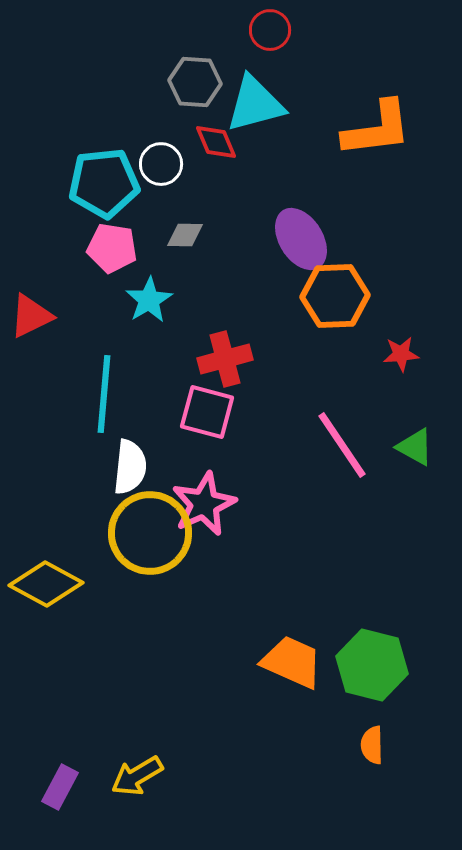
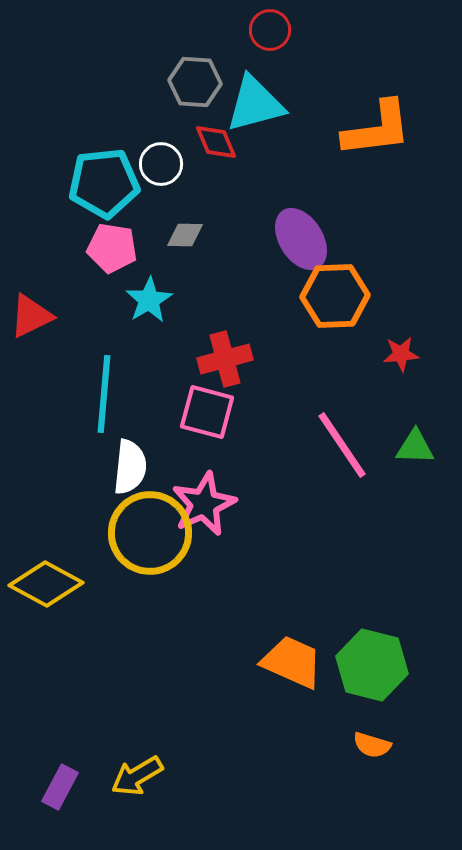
green triangle: rotated 27 degrees counterclockwise
orange semicircle: rotated 72 degrees counterclockwise
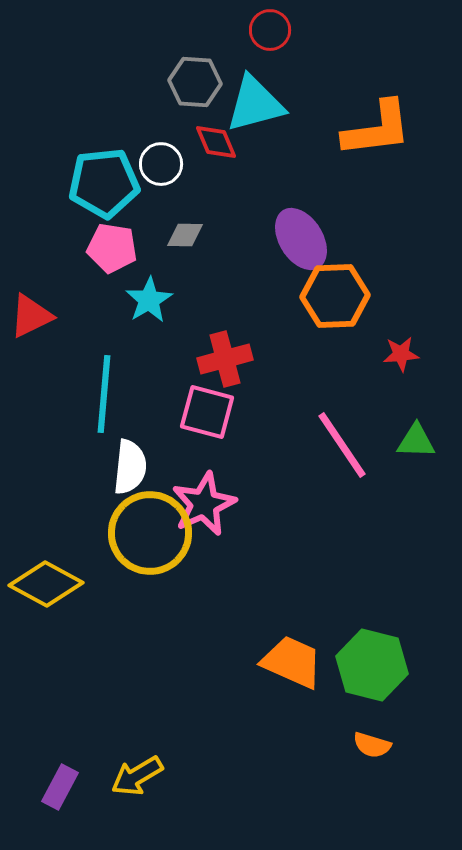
green triangle: moved 1 px right, 6 px up
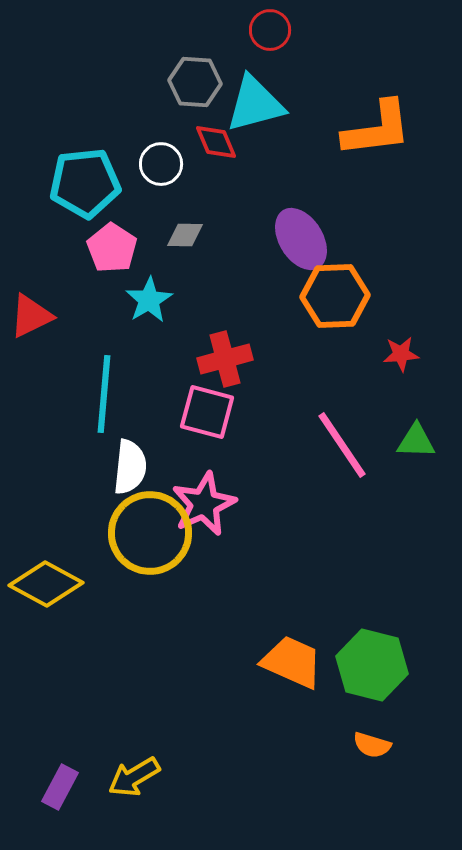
cyan pentagon: moved 19 px left
pink pentagon: rotated 24 degrees clockwise
yellow arrow: moved 3 px left, 1 px down
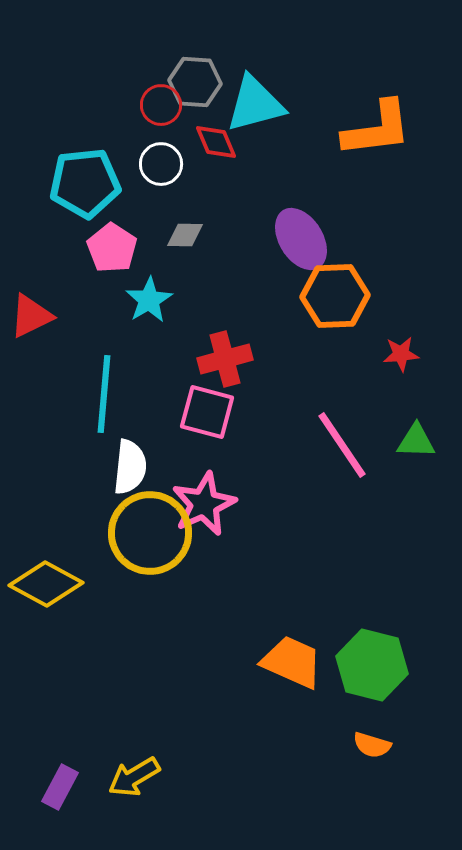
red circle: moved 109 px left, 75 px down
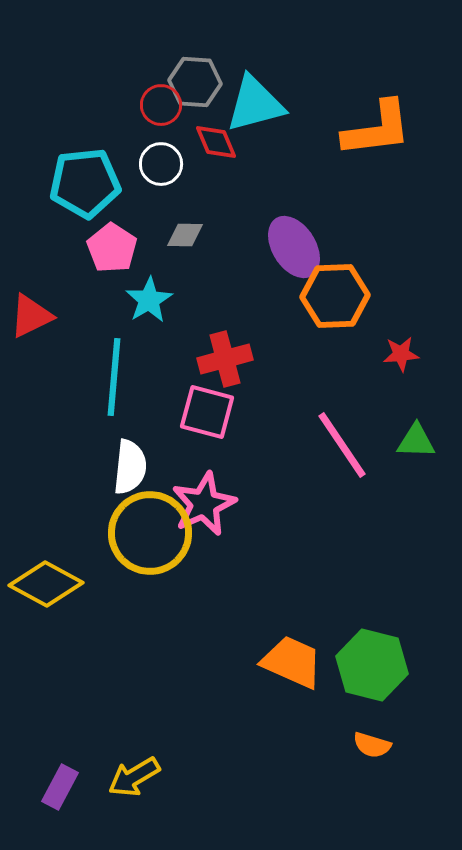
purple ellipse: moved 7 px left, 8 px down
cyan line: moved 10 px right, 17 px up
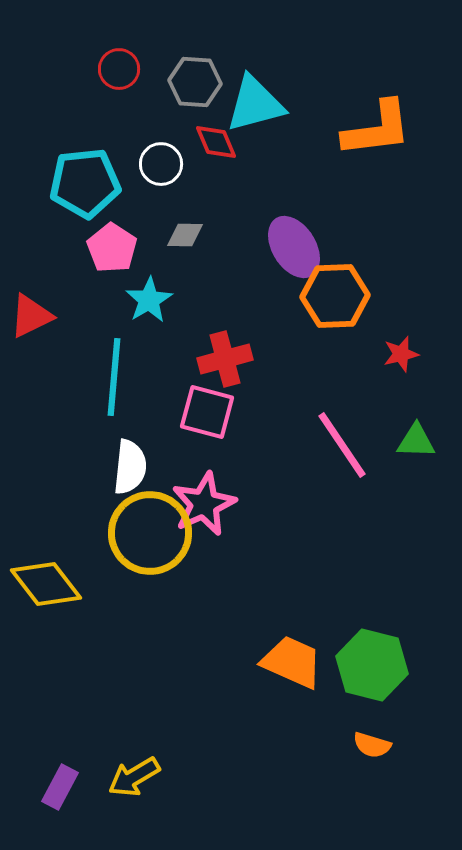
red circle: moved 42 px left, 36 px up
red star: rotated 9 degrees counterclockwise
yellow diamond: rotated 24 degrees clockwise
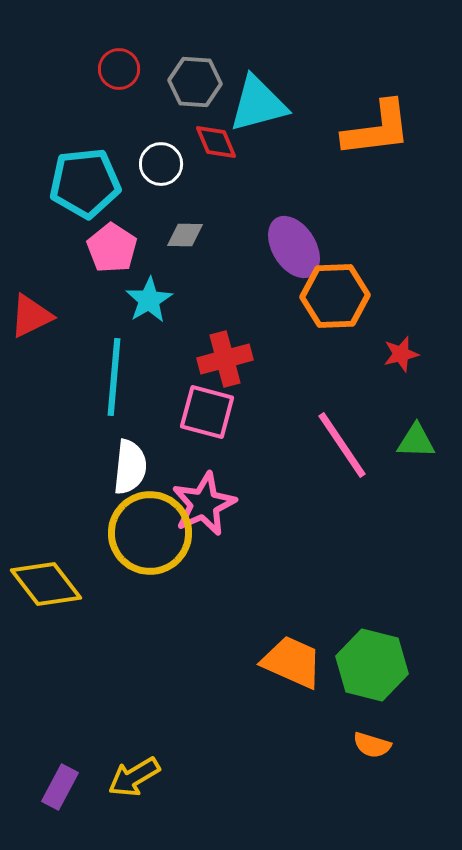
cyan triangle: moved 3 px right
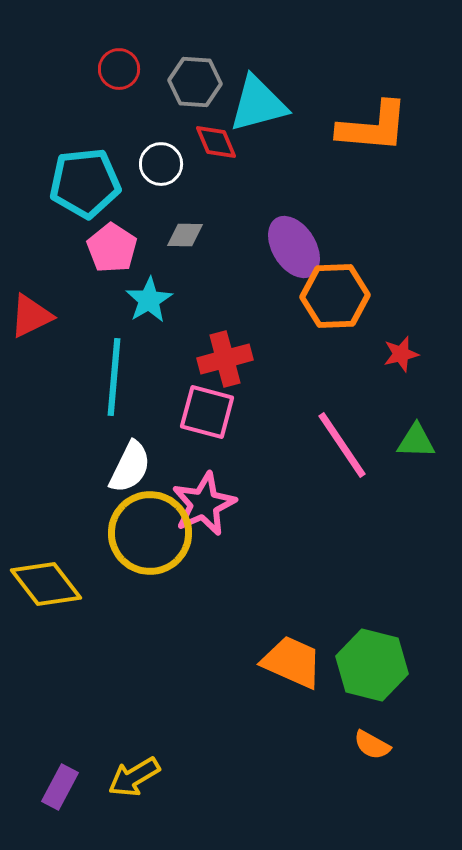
orange L-shape: moved 4 px left, 2 px up; rotated 12 degrees clockwise
white semicircle: rotated 20 degrees clockwise
orange semicircle: rotated 12 degrees clockwise
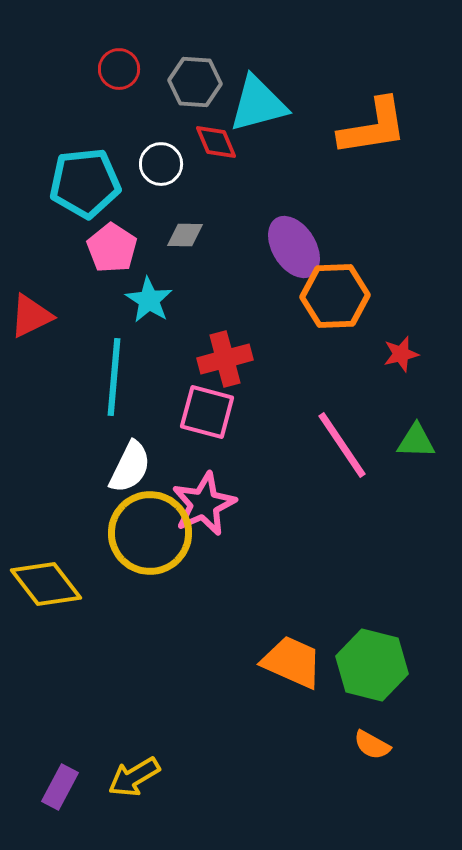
orange L-shape: rotated 14 degrees counterclockwise
cyan star: rotated 9 degrees counterclockwise
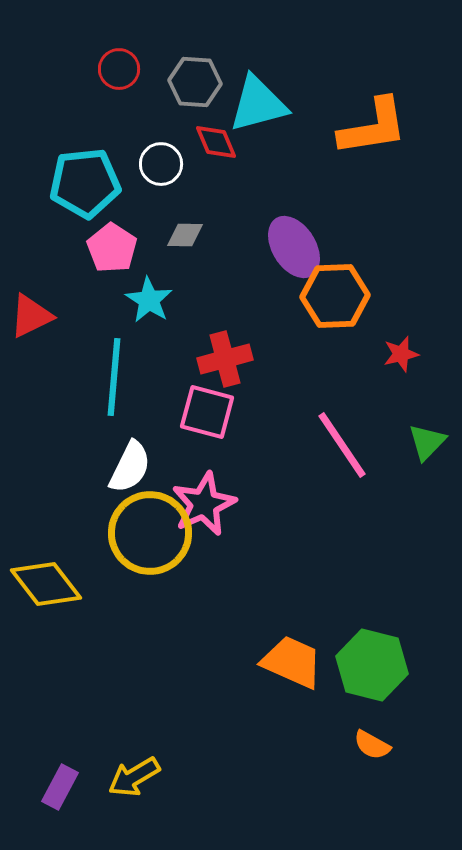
green triangle: moved 11 px right, 1 px down; rotated 48 degrees counterclockwise
